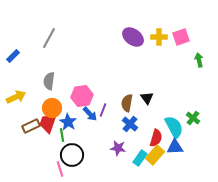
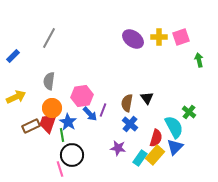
purple ellipse: moved 2 px down
green cross: moved 4 px left, 6 px up
blue triangle: rotated 42 degrees counterclockwise
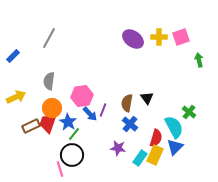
green line: moved 12 px right, 1 px up; rotated 48 degrees clockwise
yellow rectangle: rotated 18 degrees counterclockwise
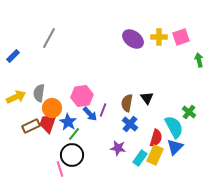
gray semicircle: moved 10 px left, 12 px down
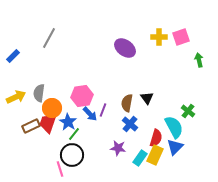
purple ellipse: moved 8 px left, 9 px down
green cross: moved 1 px left, 1 px up
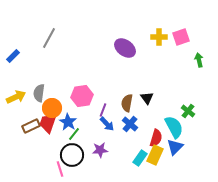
blue arrow: moved 17 px right, 10 px down
purple star: moved 18 px left, 2 px down; rotated 14 degrees counterclockwise
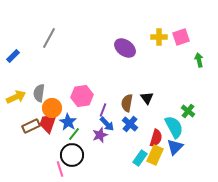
purple star: moved 15 px up; rotated 14 degrees counterclockwise
